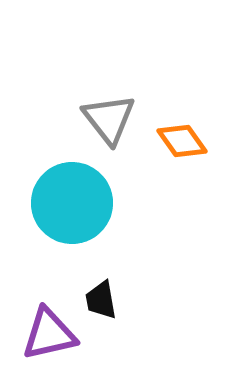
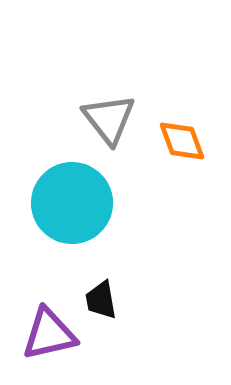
orange diamond: rotated 15 degrees clockwise
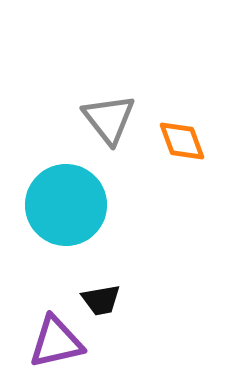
cyan circle: moved 6 px left, 2 px down
black trapezoid: rotated 90 degrees counterclockwise
purple triangle: moved 7 px right, 8 px down
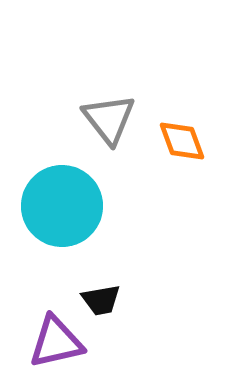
cyan circle: moved 4 px left, 1 px down
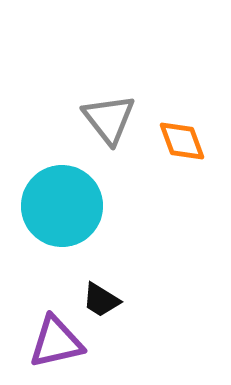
black trapezoid: rotated 42 degrees clockwise
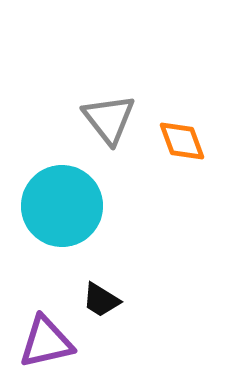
purple triangle: moved 10 px left
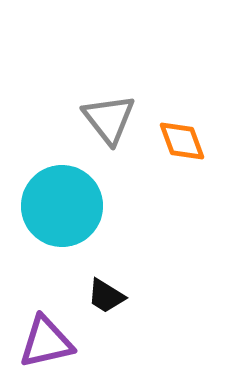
black trapezoid: moved 5 px right, 4 px up
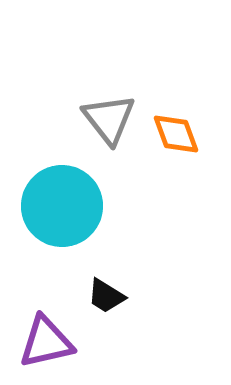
orange diamond: moved 6 px left, 7 px up
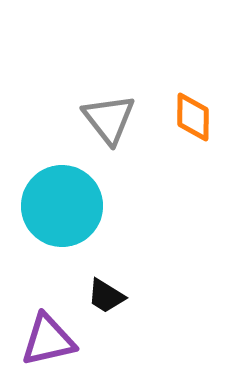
orange diamond: moved 17 px right, 17 px up; rotated 21 degrees clockwise
purple triangle: moved 2 px right, 2 px up
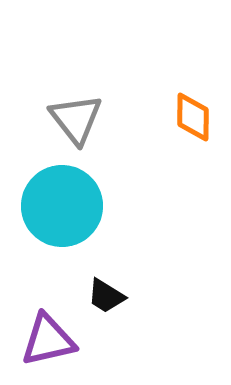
gray triangle: moved 33 px left
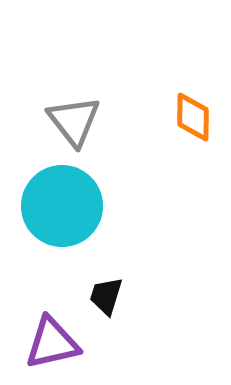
gray triangle: moved 2 px left, 2 px down
black trapezoid: rotated 75 degrees clockwise
purple triangle: moved 4 px right, 3 px down
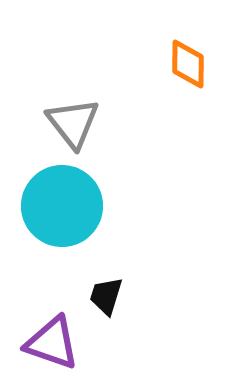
orange diamond: moved 5 px left, 53 px up
gray triangle: moved 1 px left, 2 px down
purple triangle: rotated 32 degrees clockwise
